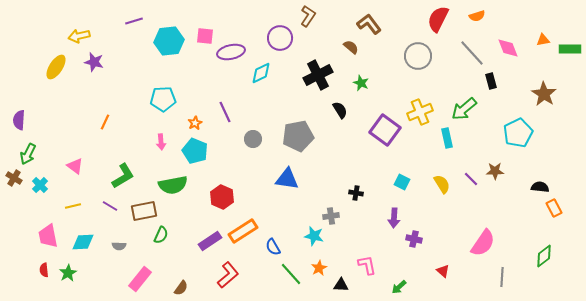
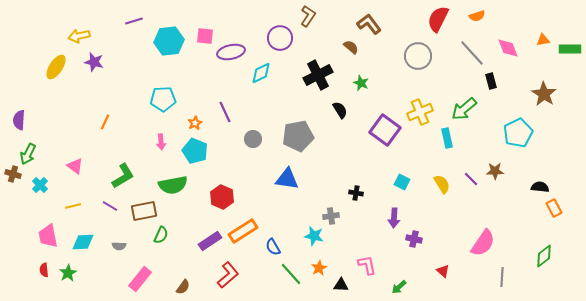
brown cross at (14, 178): moved 1 px left, 4 px up; rotated 14 degrees counterclockwise
brown semicircle at (181, 288): moved 2 px right, 1 px up
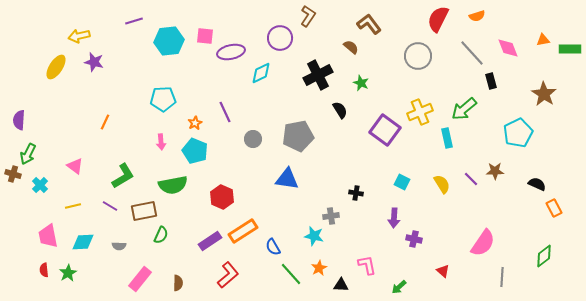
black semicircle at (540, 187): moved 3 px left, 3 px up; rotated 18 degrees clockwise
brown semicircle at (183, 287): moved 5 px left, 4 px up; rotated 35 degrees counterclockwise
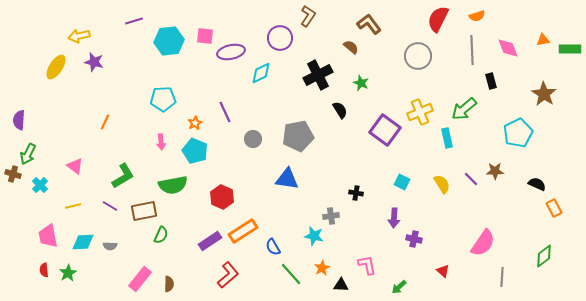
gray line at (472, 53): moved 3 px up; rotated 40 degrees clockwise
gray semicircle at (119, 246): moved 9 px left
orange star at (319, 268): moved 3 px right
brown semicircle at (178, 283): moved 9 px left, 1 px down
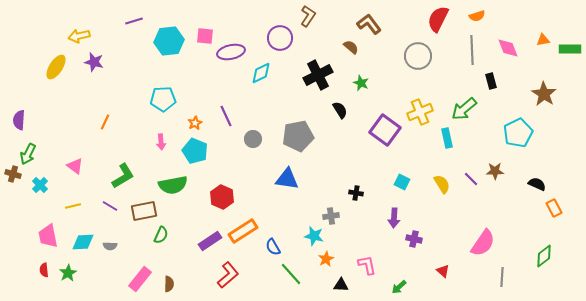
purple line at (225, 112): moved 1 px right, 4 px down
orange star at (322, 268): moved 4 px right, 9 px up
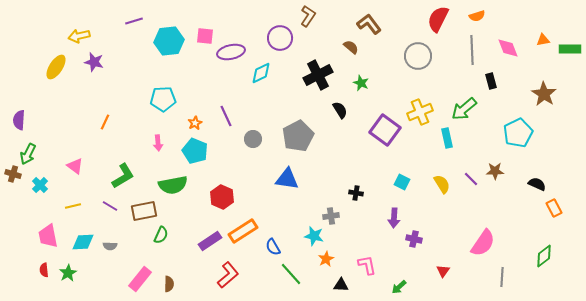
gray pentagon at (298, 136): rotated 16 degrees counterclockwise
pink arrow at (161, 142): moved 3 px left, 1 px down
red triangle at (443, 271): rotated 24 degrees clockwise
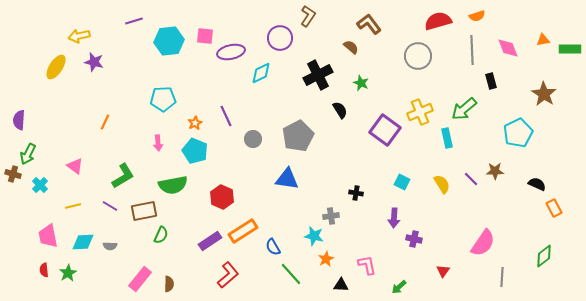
red semicircle at (438, 19): moved 2 px down; rotated 48 degrees clockwise
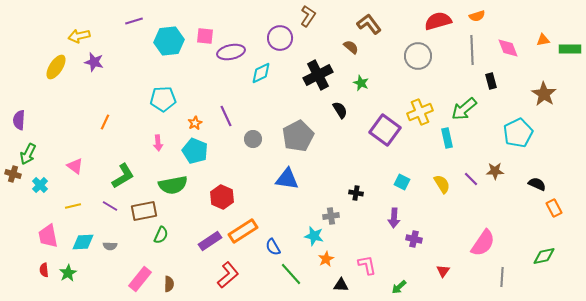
green diamond at (544, 256): rotated 25 degrees clockwise
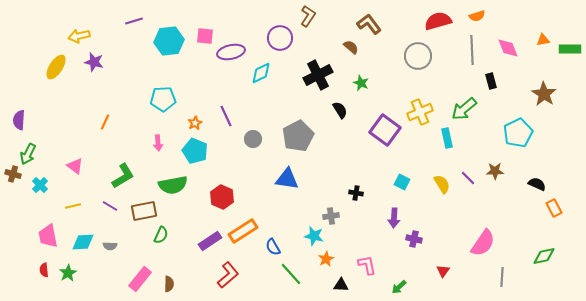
purple line at (471, 179): moved 3 px left, 1 px up
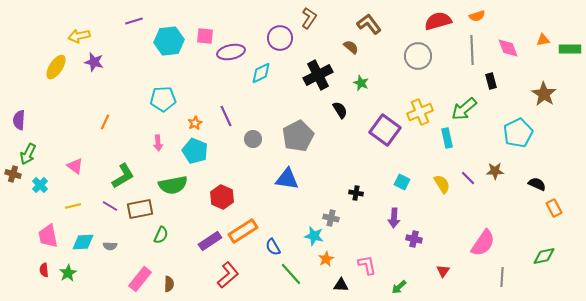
brown L-shape at (308, 16): moved 1 px right, 2 px down
brown rectangle at (144, 211): moved 4 px left, 2 px up
gray cross at (331, 216): moved 2 px down; rotated 21 degrees clockwise
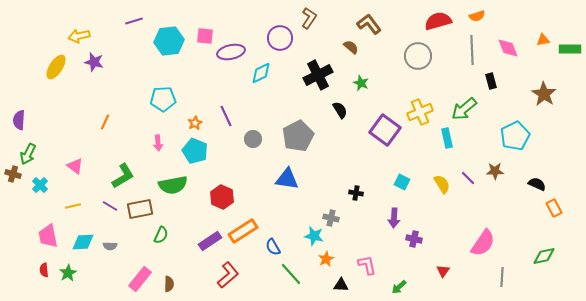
cyan pentagon at (518, 133): moved 3 px left, 3 px down
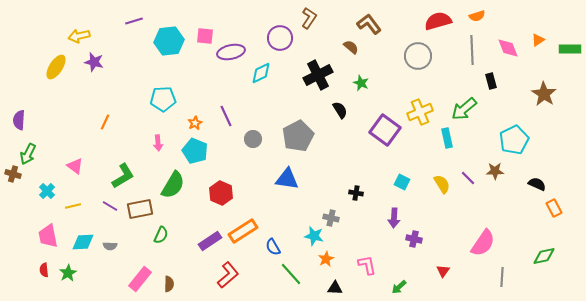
orange triangle at (543, 40): moved 5 px left; rotated 24 degrees counterclockwise
cyan pentagon at (515, 136): moved 1 px left, 4 px down
cyan cross at (40, 185): moved 7 px right, 6 px down
green semicircle at (173, 185): rotated 48 degrees counterclockwise
red hexagon at (222, 197): moved 1 px left, 4 px up
black triangle at (341, 285): moved 6 px left, 3 px down
